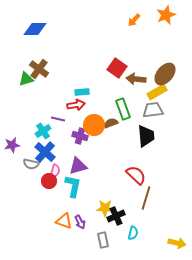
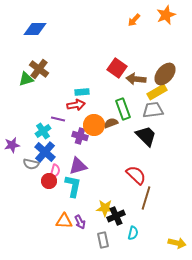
black trapezoid: rotated 40 degrees counterclockwise
orange triangle: rotated 18 degrees counterclockwise
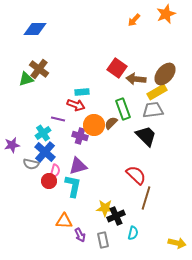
orange star: moved 1 px up
red arrow: rotated 30 degrees clockwise
brown semicircle: rotated 24 degrees counterclockwise
cyan cross: moved 2 px down
purple arrow: moved 13 px down
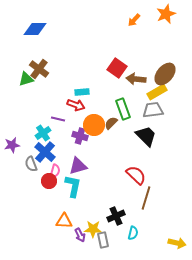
gray semicircle: rotated 56 degrees clockwise
yellow star: moved 12 px left, 21 px down
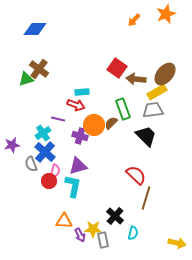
black cross: moved 1 px left; rotated 24 degrees counterclockwise
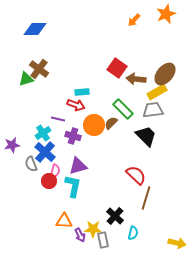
green rectangle: rotated 25 degrees counterclockwise
purple cross: moved 7 px left
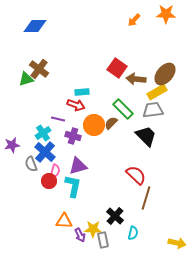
orange star: rotated 24 degrees clockwise
blue diamond: moved 3 px up
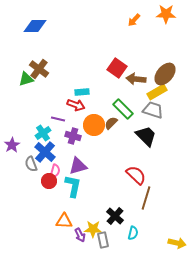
gray trapezoid: rotated 25 degrees clockwise
purple star: rotated 21 degrees counterclockwise
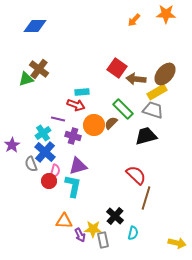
black trapezoid: rotated 60 degrees counterclockwise
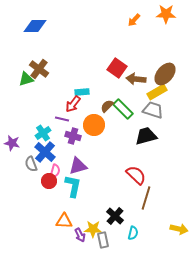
red arrow: moved 3 px left, 1 px up; rotated 108 degrees clockwise
purple line: moved 4 px right
brown semicircle: moved 4 px left, 17 px up
purple star: moved 2 px up; rotated 28 degrees counterclockwise
yellow arrow: moved 2 px right, 14 px up
